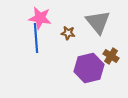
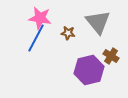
blue line: rotated 32 degrees clockwise
purple hexagon: moved 2 px down
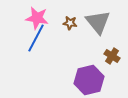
pink star: moved 3 px left
brown star: moved 2 px right, 10 px up
brown cross: moved 1 px right
purple hexagon: moved 10 px down
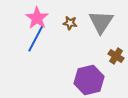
pink star: rotated 25 degrees clockwise
gray triangle: moved 3 px right; rotated 12 degrees clockwise
brown cross: moved 4 px right
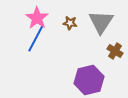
brown cross: moved 1 px left, 5 px up
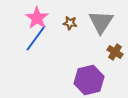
blue line: rotated 8 degrees clockwise
brown cross: moved 1 px down
